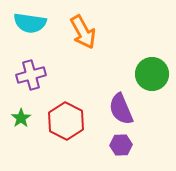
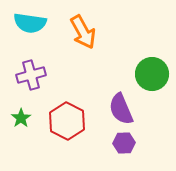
red hexagon: moved 1 px right
purple hexagon: moved 3 px right, 2 px up
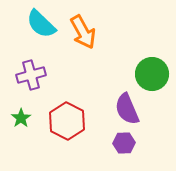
cyan semicircle: moved 11 px right, 1 px down; rotated 36 degrees clockwise
purple semicircle: moved 6 px right
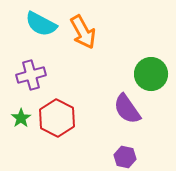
cyan semicircle: rotated 16 degrees counterclockwise
green circle: moved 1 px left
purple semicircle: rotated 12 degrees counterclockwise
red hexagon: moved 10 px left, 3 px up
purple hexagon: moved 1 px right, 14 px down; rotated 15 degrees clockwise
